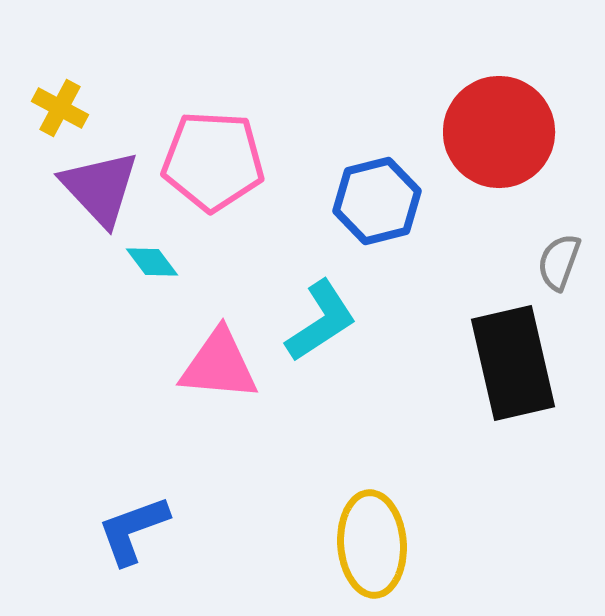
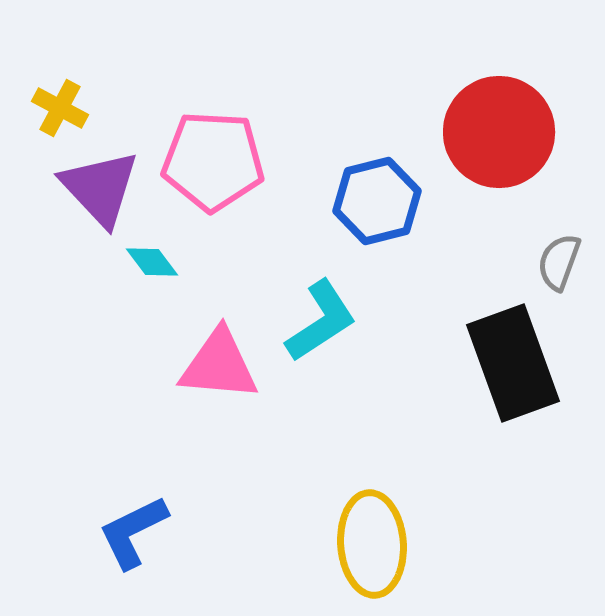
black rectangle: rotated 7 degrees counterclockwise
blue L-shape: moved 2 px down; rotated 6 degrees counterclockwise
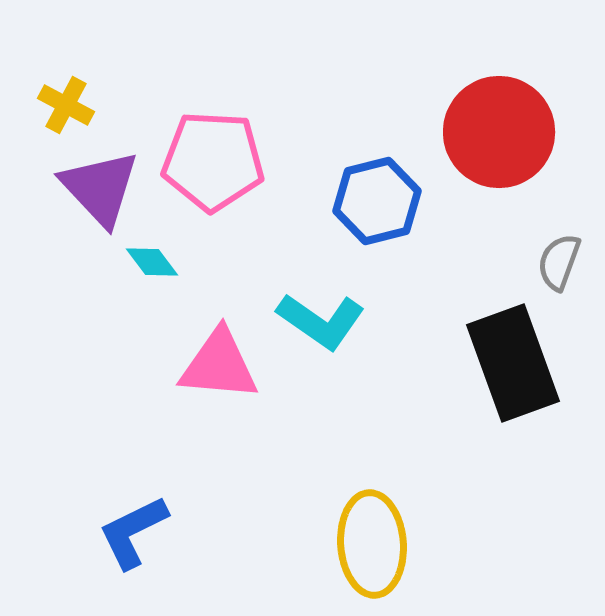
yellow cross: moved 6 px right, 3 px up
cyan L-shape: rotated 68 degrees clockwise
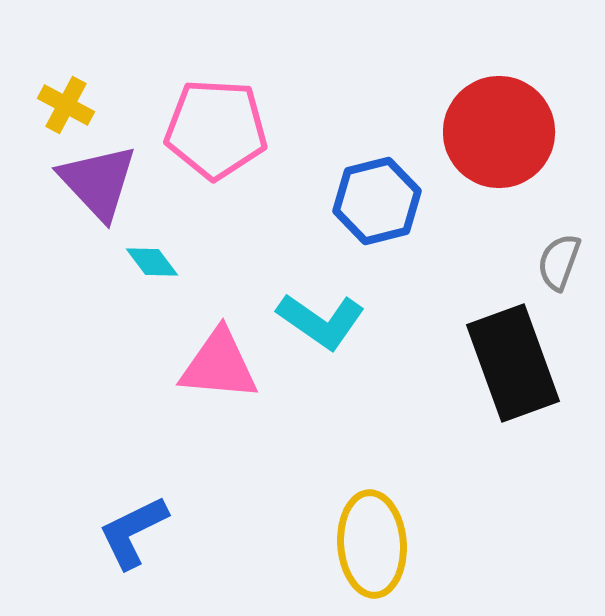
pink pentagon: moved 3 px right, 32 px up
purple triangle: moved 2 px left, 6 px up
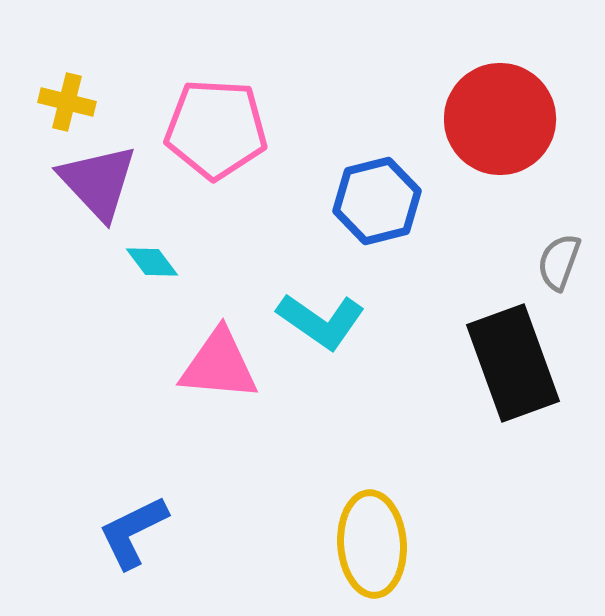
yellow cross: moved 1 px right, 3 px up; rotated 14 degrees counterclockwise
red circle: moved 1 px right, 13 px up
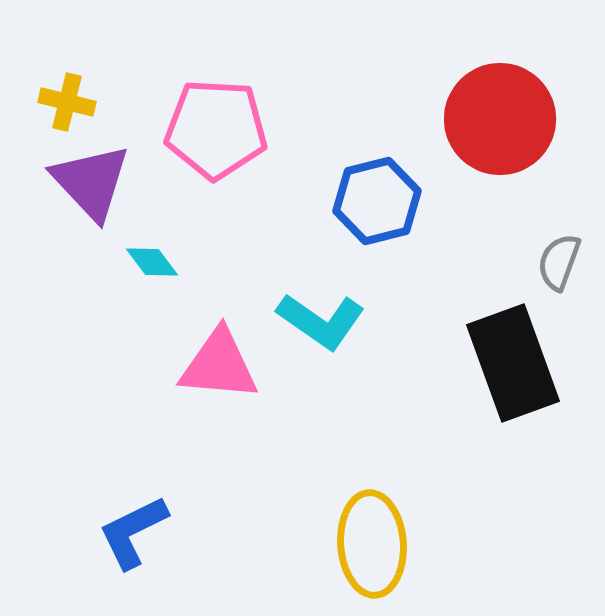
purple triangle: moved 7 px left
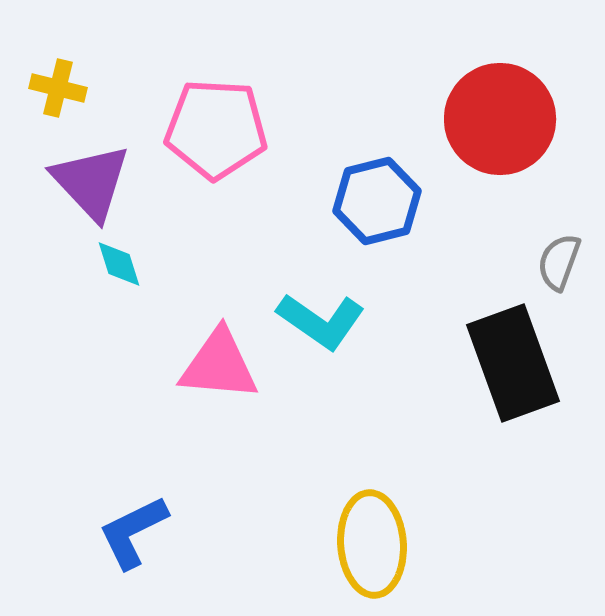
yellow cross: moved 9 px left, 14 px up
cyan diamond: moved 33 px left, 2 px down; rotated 20 degrees clockwise
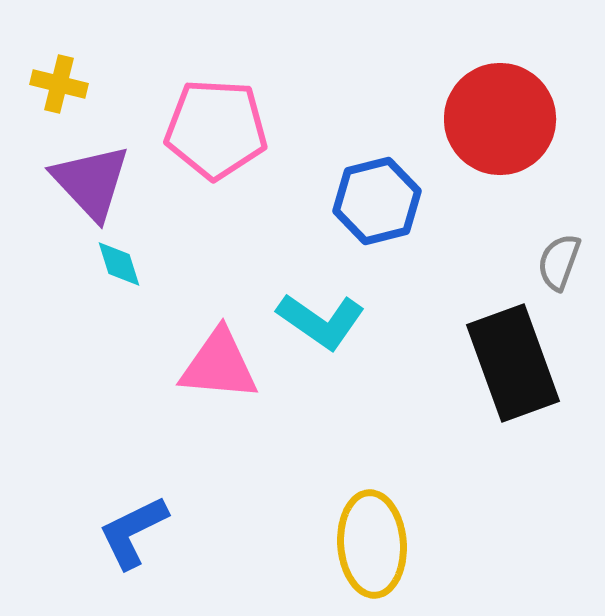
yellow cross: moved 1 px right, 4 px up
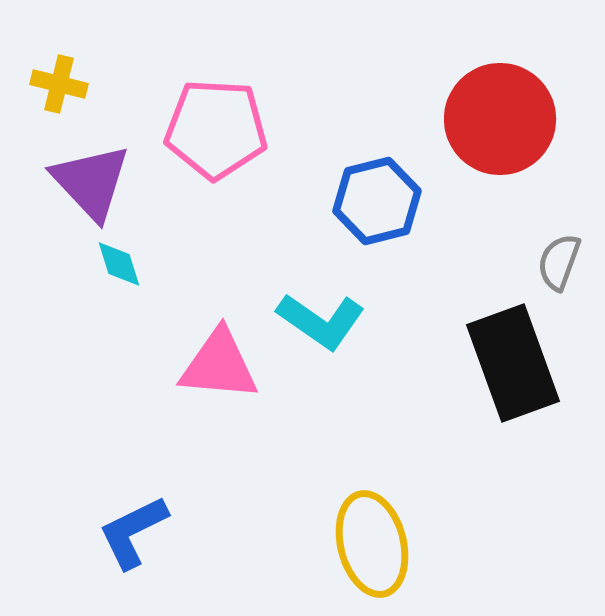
yellow ellipse: rotated 10 degrees counterclockwise
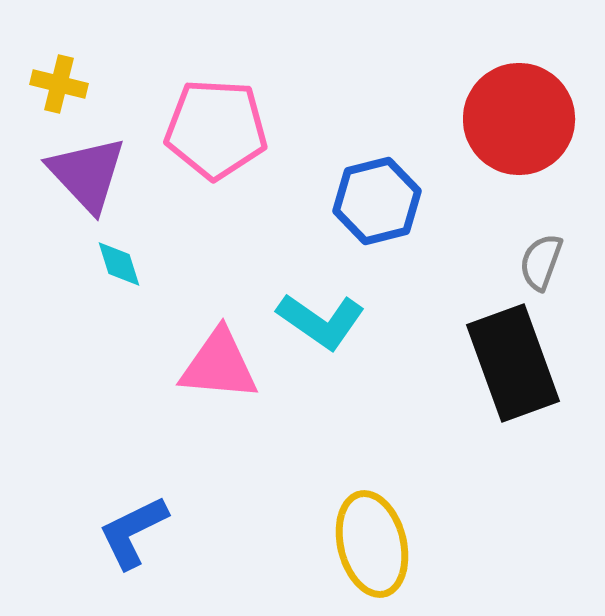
red circle: moved 19 px right
purple triangle: moved 4 px left, 8 px up
gray semicircle: moved 18 px left
